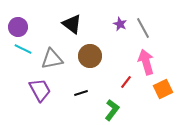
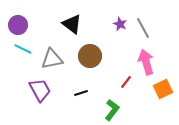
purple circle: moved 2 px up
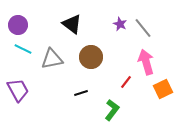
gray line: rotated 10 degrees counterclockwise
brown circle: moved 1 px right, 1 px down
purple trapezoid: moved 22 px left
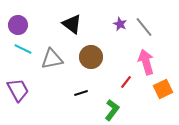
gray line: moved 1 px right, 1 px up
